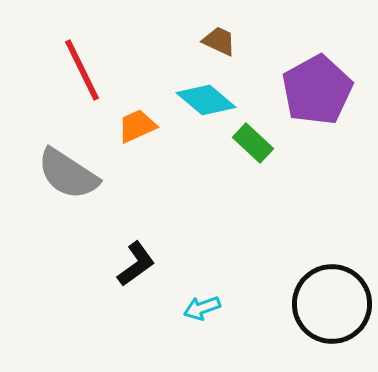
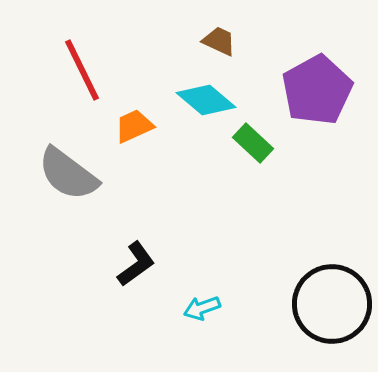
orange trapezoid: moved 3 px left
gray semicircle: rotated 4 degrees clockwise
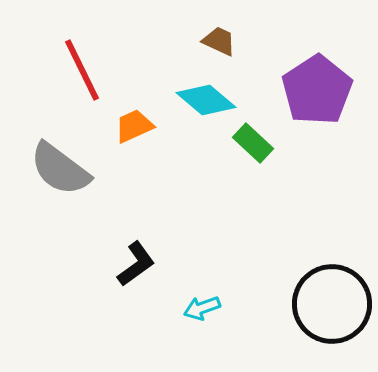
purple pentagon: rotated 4 degrees counterclockwise
gray semicircle: moved 8 px left, 5 px up
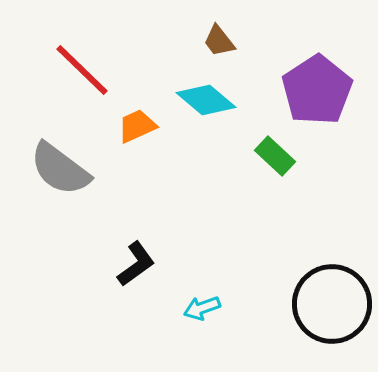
brown trapezoid: rotated 153 degrees counterclockwise
red line: rotated 20 degrees counterclockwise
orange trapezoid: moved 3 px right
green rectangle: moved 22 px right, 13 px down
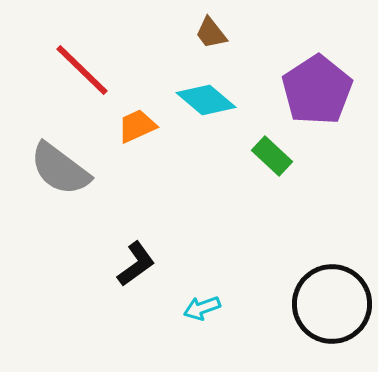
brown trapezoid: moved 8 px left, 8 px up
green rectangle: moved 3 px left
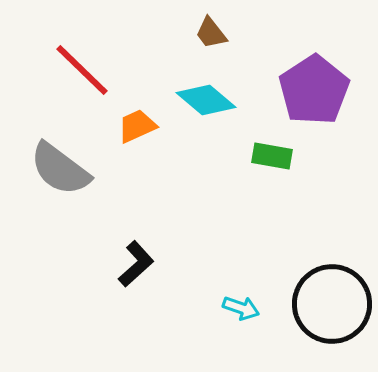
purple pentagon: moved 3 px left
green rectangle: rotated 33 degrees counterclockwise
black L-shape: rotated 6 degrees counterclockwise
cyan arrow: moved 39 px right; rotated 141 degrees counterclockwise
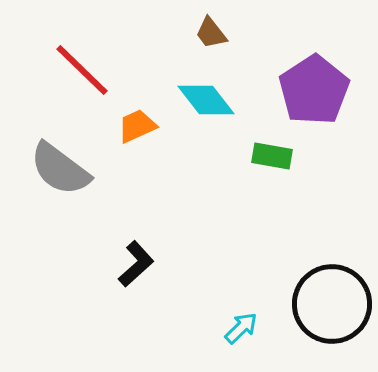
cyan diamond: rotated 12 degrees clockwise
cyan arrow: moved 20 px down; rotated 63 degrees counterclockwise
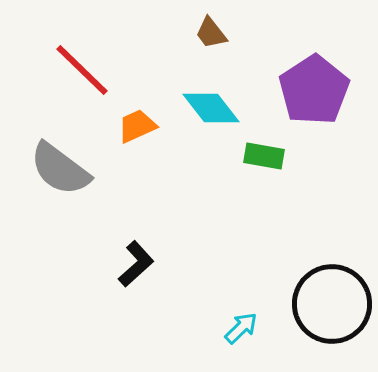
cyan diamond: moved 5 px right, 8 px down
green rectangle: moved 8 px left
